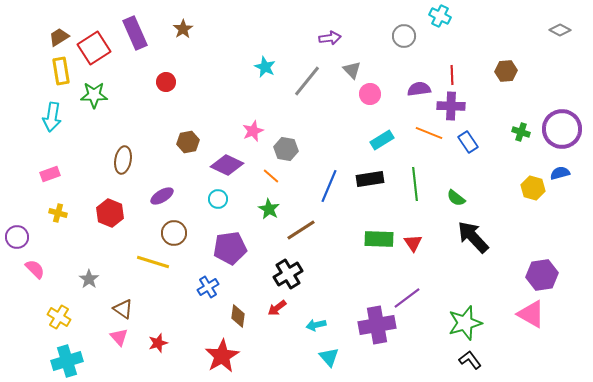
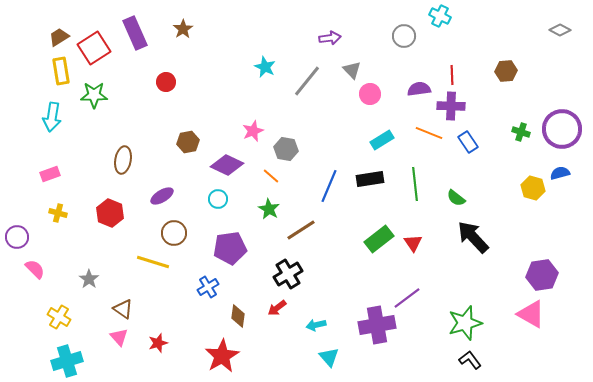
green rectangle at (379, 239): rotated 40 degrees counterclockwise
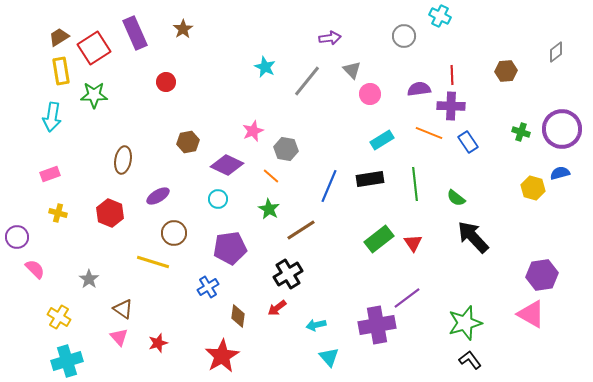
gray diamond at (560, 30): moved 4 px left, 22 px down; rotated 65 degrees counterclockwise
purple ellipse at (162, 196): moved 4 px left
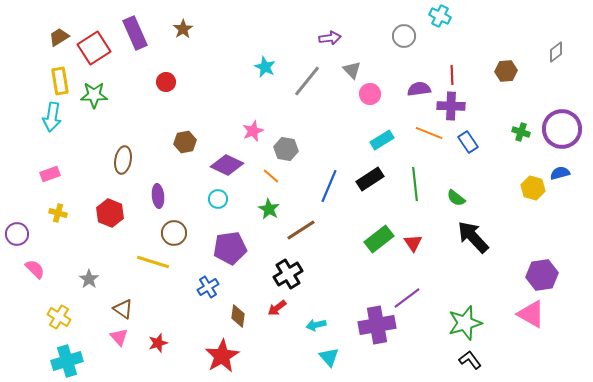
yellow rectangle at (61, 71): moved 1 px left, 10 px down
brown hexagon at (188, 142): moved 3 px left
black rectangle at (370, 179): rotated 24 degrees counterclockwise
purple ellipse at (158, 196): rotated 65 degrees counterclockwise
purple circle at (17, 237): moved 3 px up
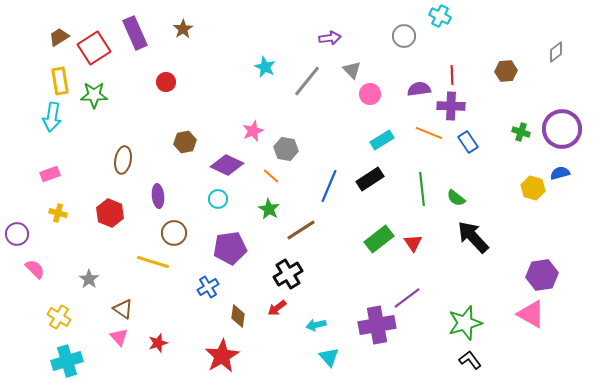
green line at (415, 184): moved 7 px right, 5 px down
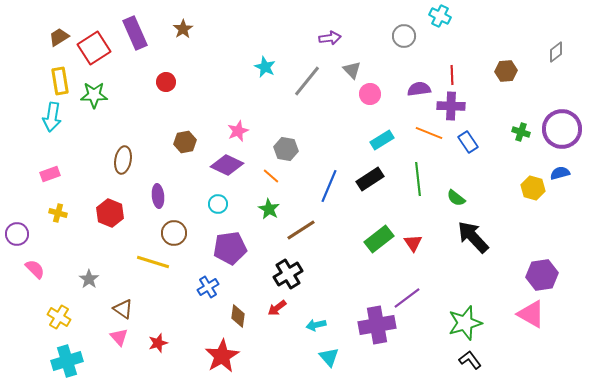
pink star at (253, 131): moved 15 px left
green line at (422, 189): moved 4 px left, 10 px up
cyan circle at (218, 199): moved 5 px down
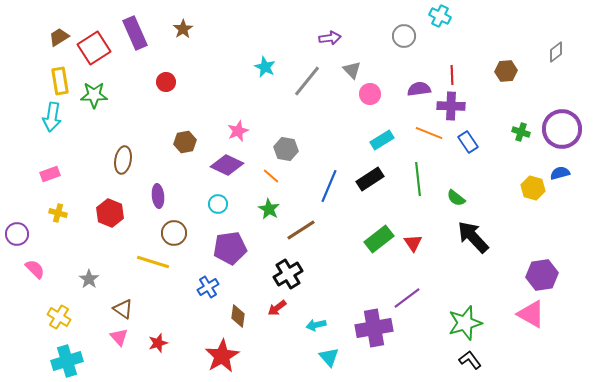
purple cross at (377, 325): moved 3 px left, 3 px down
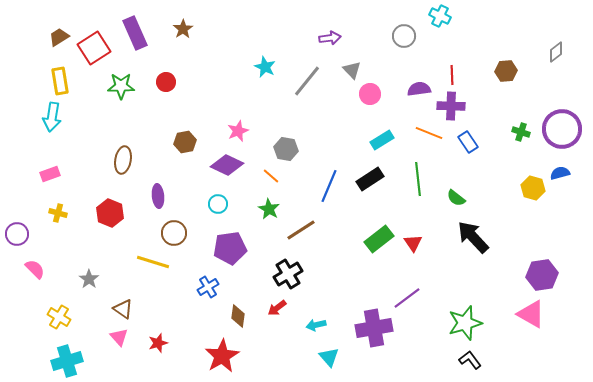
green star at (94, 95): moved 27 px right, 9 px up
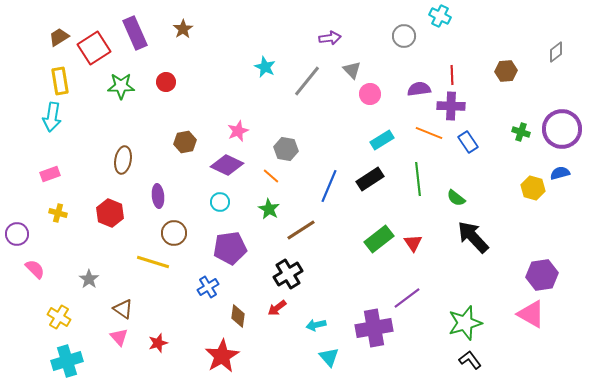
cyan circle at (218, 204): moved 2 px right, 2 px up
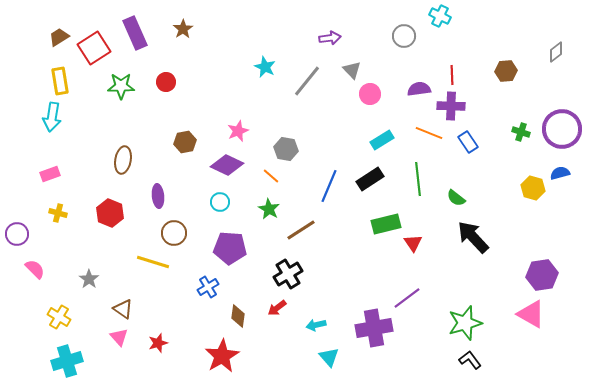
green rectangle at (379, 239): moved 7 px right, 15 px up; rotated 24 degrees clockwise
purple pentagon at (230, 248): rotated 12 degrees clockwise
